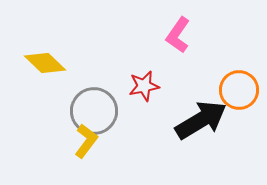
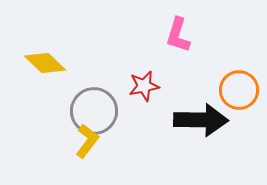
pink L-shape: rotated 18 degrees counterclockwise
black arrow: rotated 32 degrees clockwise
yellow L-shape: moved 1 px right
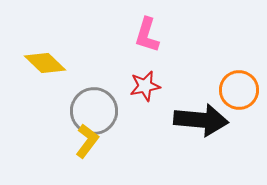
pink L-shape: moved 31 px left
red star: moved 1 px right
black arrow: rotated 4 degrees clockwise
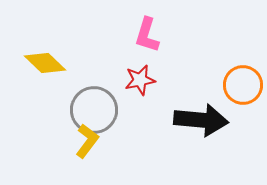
red star: moved 5 px left, 6 px up
orange circle: moved 4 px right, 5 px up
gray circle: moved 1 px up
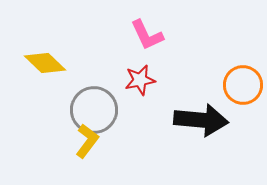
pink L-shape: rotated 42 degrees counterclockwise
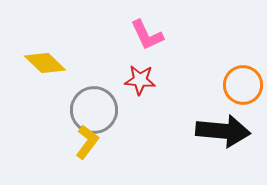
red star: rotated 16 degrees clockwise
black arrow: moved 22 px right, 11 px down
yellow L-shape: moved 1 px down
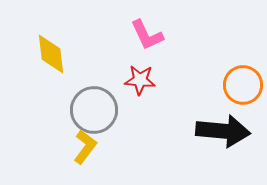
yellow diamond: moved 6 px right, 9 px up; rotated 39 degrees clockwise
yellow L-shape: moved 2 px left, 5 px down
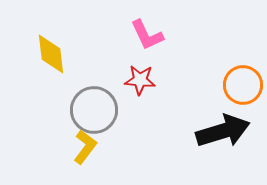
black arrow: rotated 22 degrees counterclockwise
